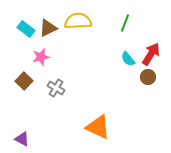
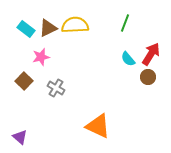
yellow semicircle: moved 3 px left, 4 px down
orange triangle: moved 1 px up
purple triangle: moved 2 px left, 2 px up; rotated 14 degrees clockwise
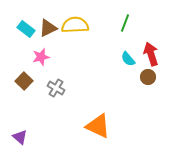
red arrow: rotated 50 degrees counterclockwise
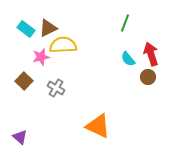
yellow semicircle: moved 12 px left, 20 px down
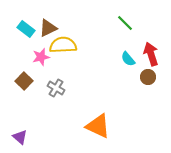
green line: rotated 66 degrees counterclockwise
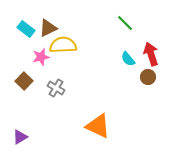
purple triangle: rotated 49 degrees clockwise
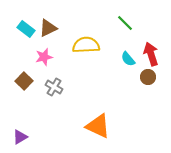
yellow semicircle: moved 23 px right
pink star: moved 3 px right
gray cross: moved 2 px left, 1 px up
